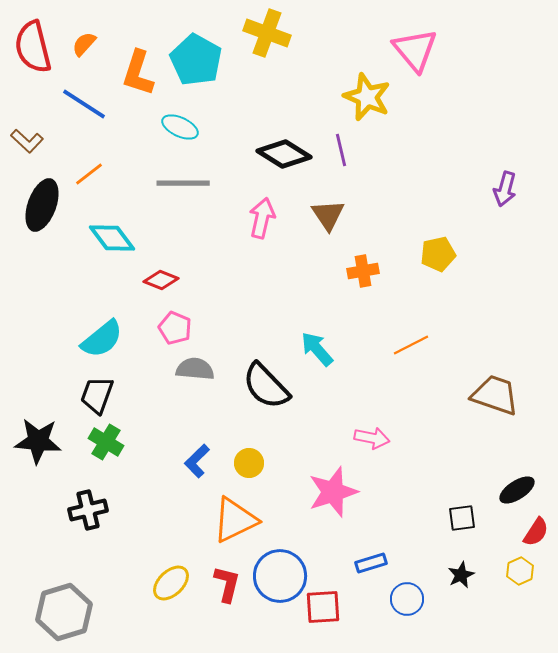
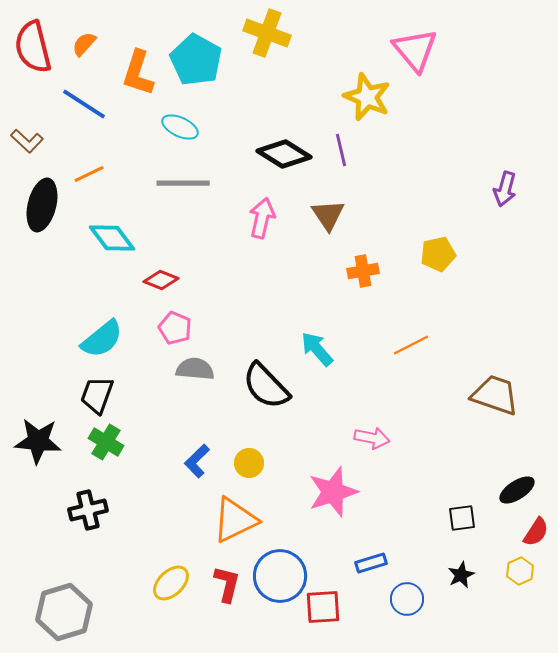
orange line at (89, 174): rotated 12 degrees clockwise
black ellipse at (42, 205): rotated 6 degrees counterclockwise
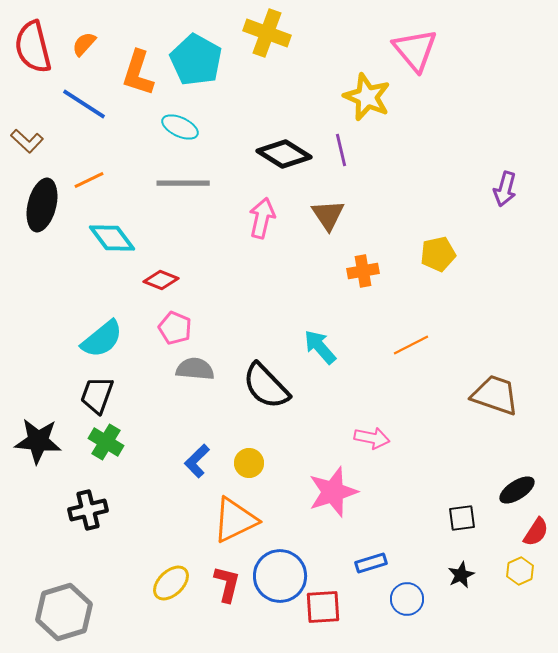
orange line at (89, 174): moved 6 px down
cyan arrow at (317, 349): moved 3 px right, 2 px up
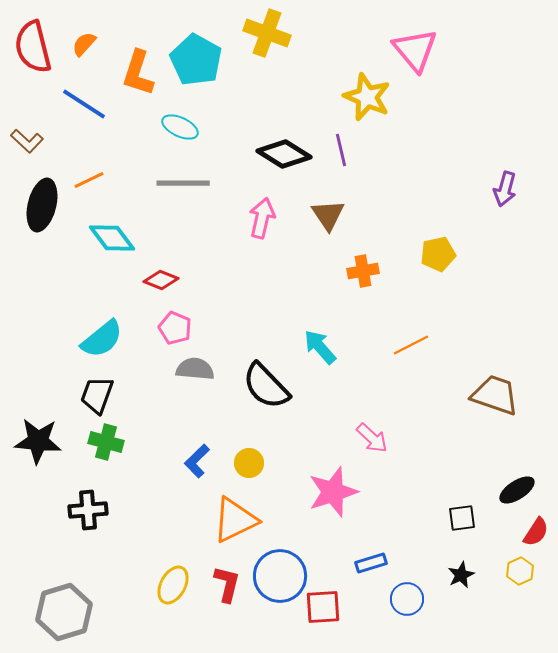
pink arrow at (372, 438): rotated 32 degrees clockwise
green cross at (106, 442): rotated 16 degrees counterclockwise
black cross at (88, 510): rotated 9 degrees clockwise
yellow ellipse at (171, 583): moved 2 px right, 2 px down; rotated 18 degrees counterclockwise
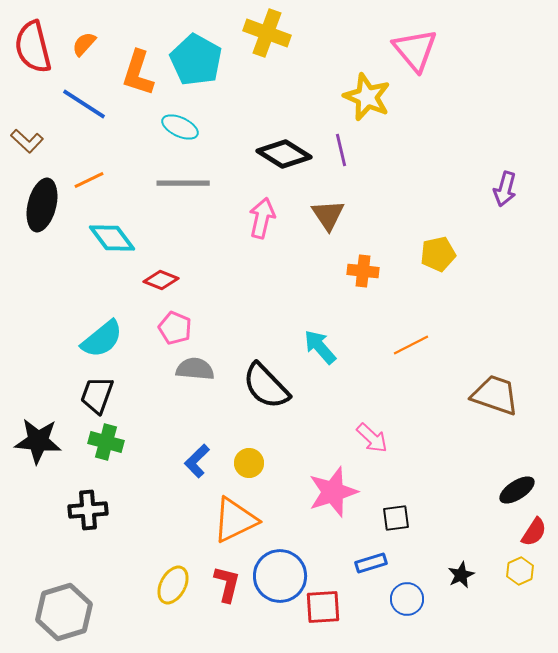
orange cross at (363, 271): rotated 16 degrees clockwise
black square at (462, 518): moved 66 px left
red semicircle at (536, 532): moved 2 px left
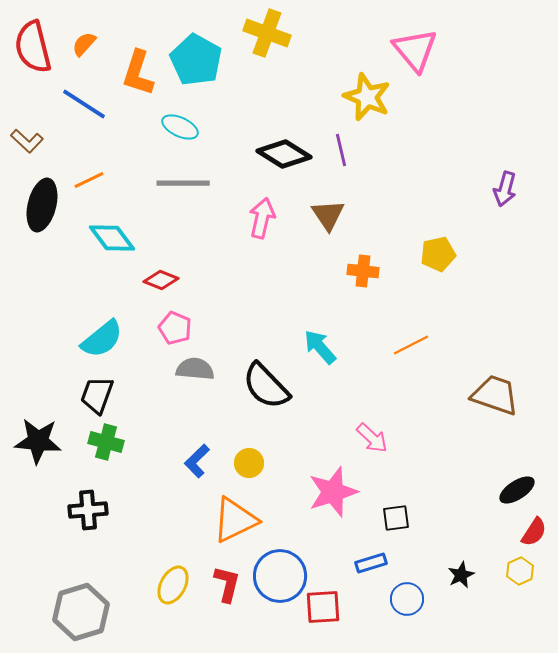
gray hexagon at (64, 612): moved 17 px right
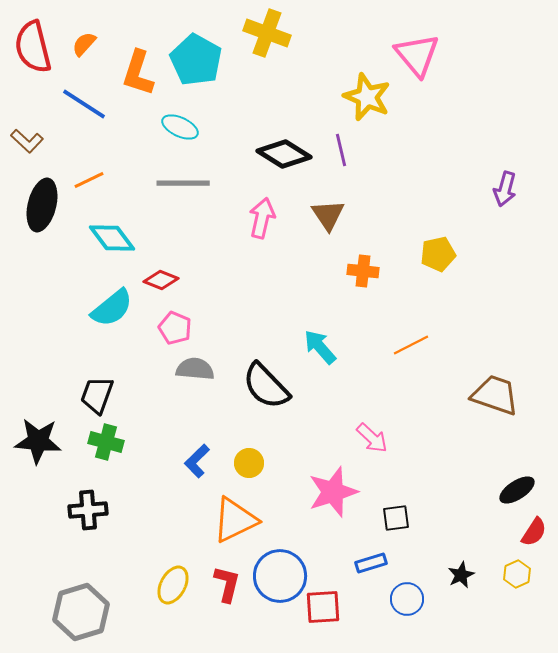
pink triangle at (415, 50): moved 2 px right, 5 px down
cyan semicircle at (102, 339): moved 10 px right, 31 px up
yellow hexagon at (520, 571): moved 3 px left, 3 px down
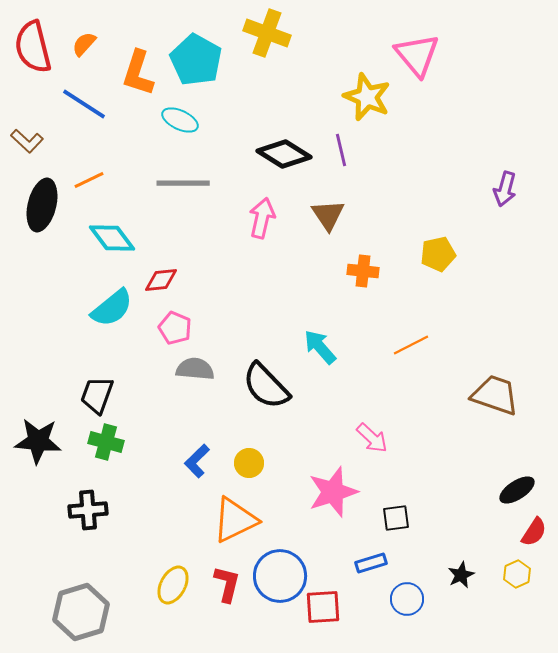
cyan ellipse at (180, 127): moved 7 px up
red diamond at (161, 280): rotated 28 degrees counterclockwise
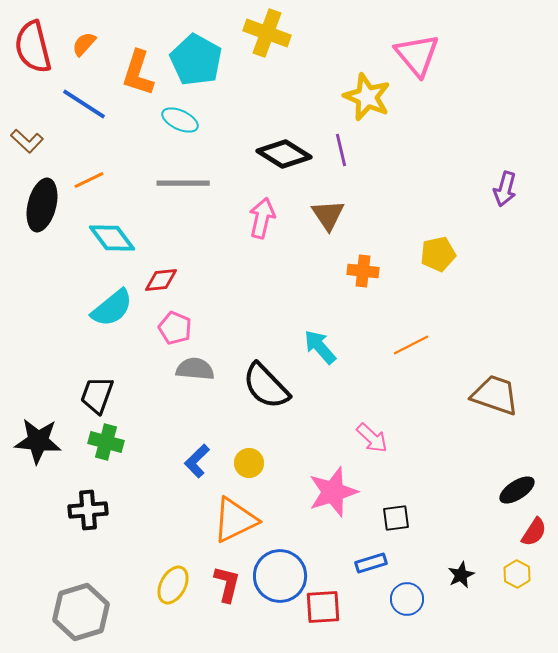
yellow hexagon at (517, 574): rotated 8 degrees counterclockwise
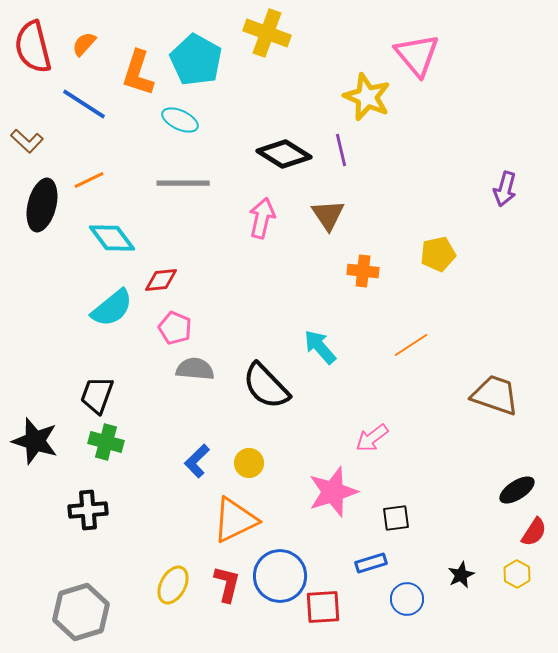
orange line at (411, 345): rotated 6 degrees counterclockwise
pink arrow at (372, 438): rotated 100 degrees clockwise
black star at (38, 441): moved 3 px left; rotated 12 degrees clockwise
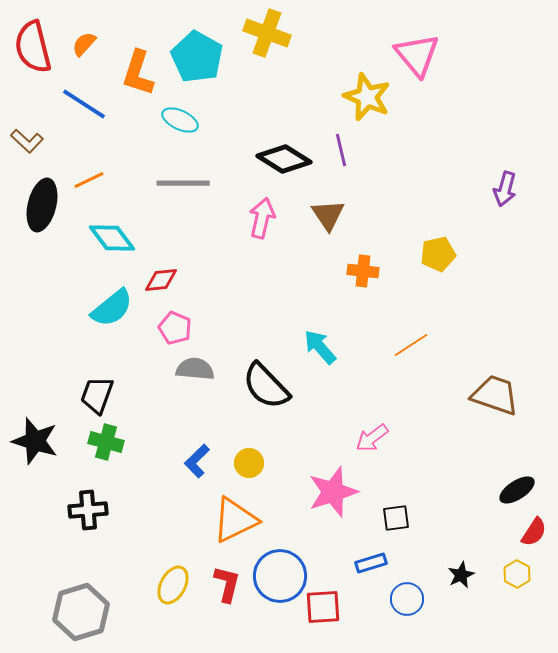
cyan pentagon at (196, 60): moved 1 px right, 3 px up
black diamond at (284, 154): moved 5 px down
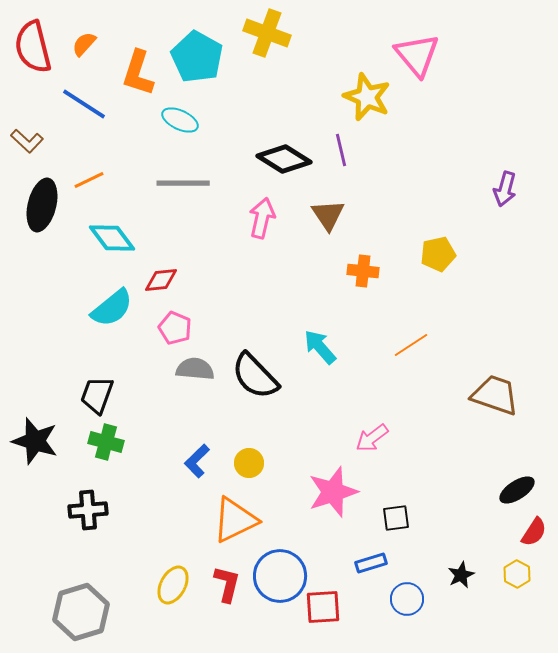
black semicircle at (266, 386): moved 11 px left, 10 px up
